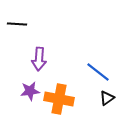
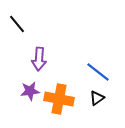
black line: rotated 48 degrees clockwise
black triangle: moved 10 px left
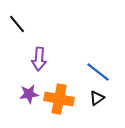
purple star: moved 1 px left, 3 px down
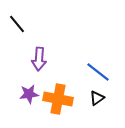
orange cross: moved 1 px left
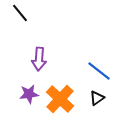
black line: moved 3 px right, 11 px up
blue line: moved 1 px right, 1 px up
orange cross: moved 2 px right; rotated 32 degrees clockwise
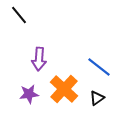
black line: moved 1 px left, 2 px down
blue line: moved 4 px up
orange cross: moved 4 px right, 10 px up
